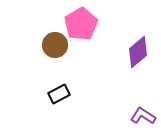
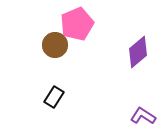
pink pentagon: moved 4 px left; rotated 8 degrees clockwise
black rectangle: moved 5 px left, 3 px down; rotated 30 degrees counterclockwise
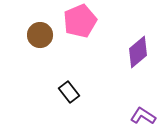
pink pentagon: moved 3 px right, 3 px up
brown circle: moved 15 px left, 10 px up
black rectangle: moved 15 px right, 5 px up; rotated 70 degrees counterclockwise
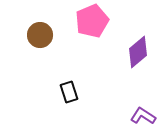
pink pentagon: moved 12 px right
black rectangle: rotated 20 degrees clockwise
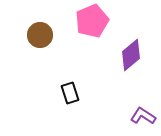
purple diamond: moved 7 px left, 3 px down
black rectangle: moved 1 px right, 1 px down
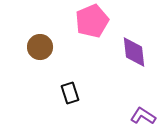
brown circle: moved 12 px down
purple diamond: moved 3 px right, 3 px up; rotated 56 degrees counterclockwise
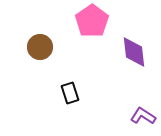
pink pentagon: rotated 12 degrees counterclockwise
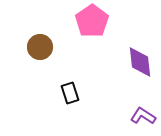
purple diamond: moved 6 px right, 10 px down
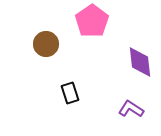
brown circle: moved 6 px right, 3 px up
purple L-shape: moved 12 px left, 7 px up
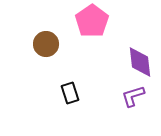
purple L-shape: moved 2 px right, 13 px up; rotated 50 degrees counterclockwise
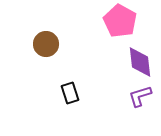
pink pentagon: moved 28 px right; rotated 8 degrees counterclockwise
purple L-shape: moved 7 px right
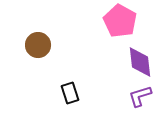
brown circle: moved 8 px left, 1 px down
